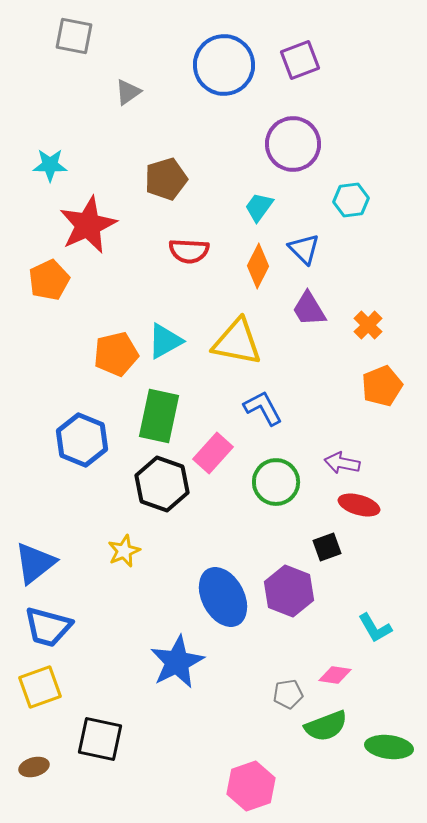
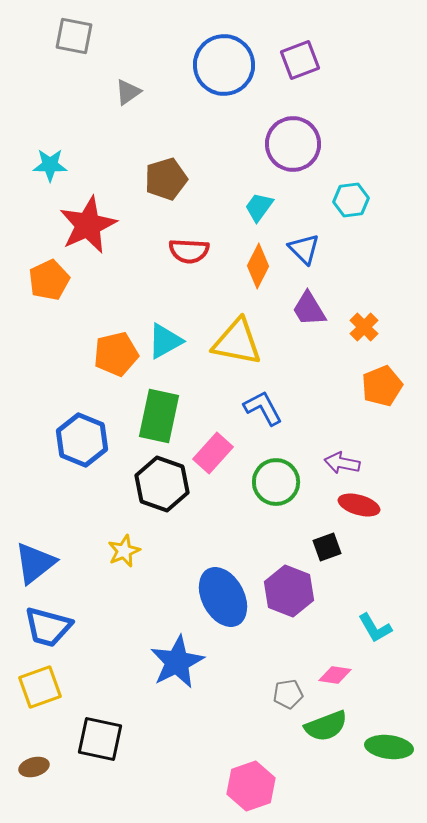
orange cross at (368, 325): moved 4 px left, 2 px down
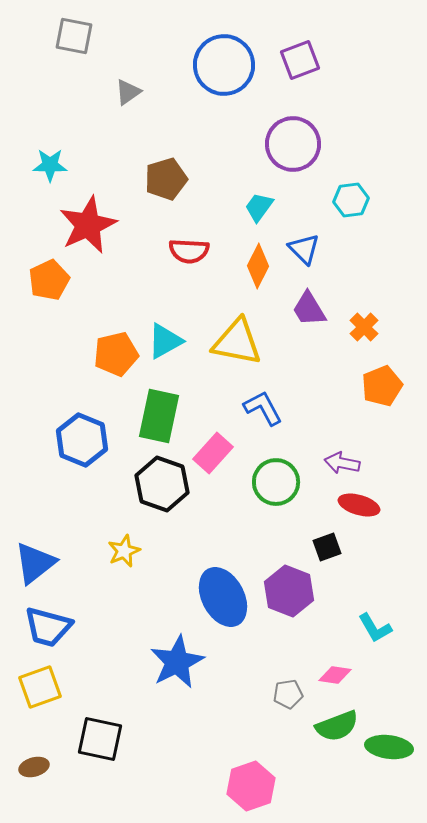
green semicircle at (326, 726): moved 11 px right
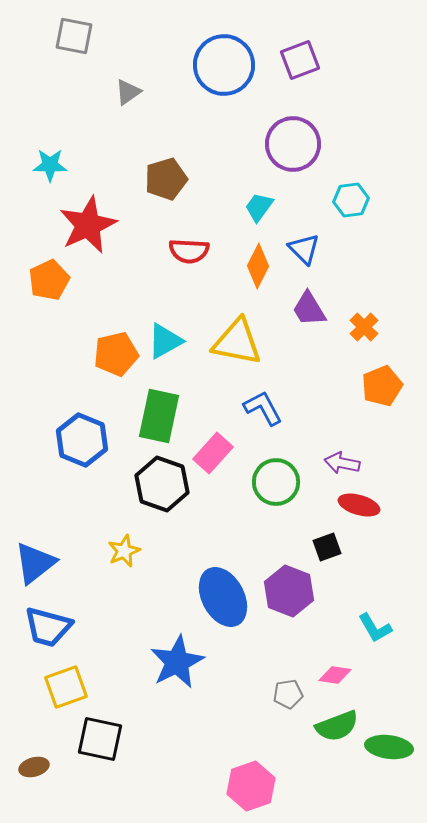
yellow square at (40, 687): moved 26 px right
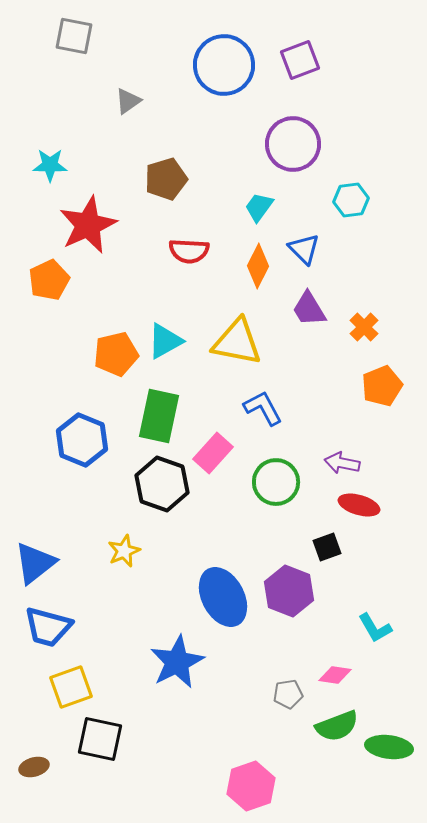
gray triangle at (128, 92): moved 9 px down
yellow square at (66, 687): moved 5 px right
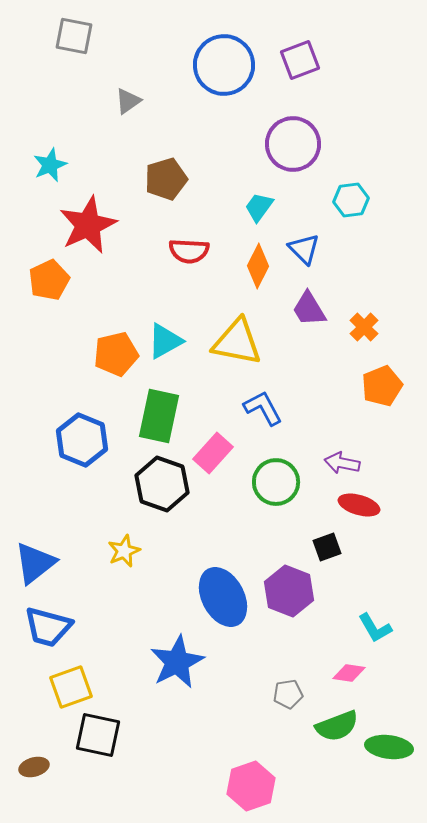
cyan star at (50, 165): rotated 24 degrees counterclockwise
pink diamond at (335, 675): moved 14 px right, 2 px up
black square at (100, 739): moved 2 px left, 4 px up
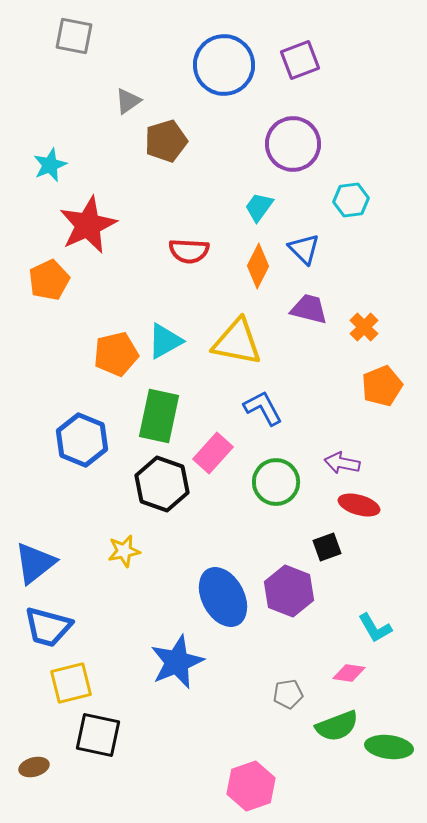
brown pentagon at (166, 179): moved 38 px up
purple trapezoid at (309, 309): rotated 135 degrees clockwise
yellow star at (124, 551): rotated 12 degrees clockwise
blue star at (177, 662): rotated 4 degrees clockwise
yellow square at (71, 687): moved 4 px up; rotated 6 degrees clockwise
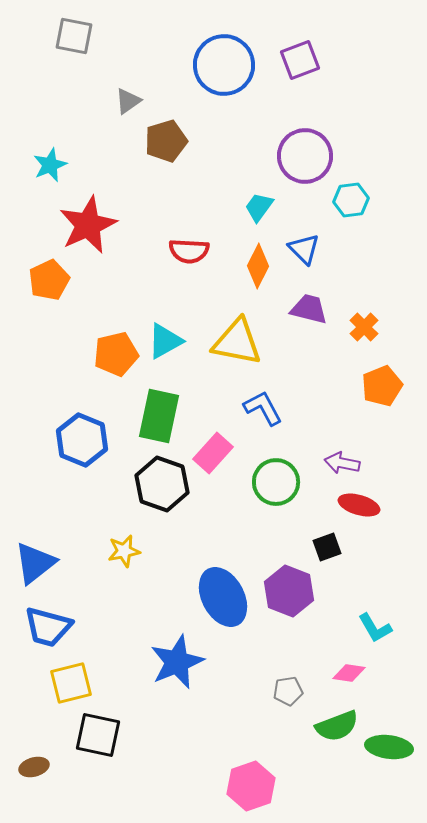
purple circle at (293, 144): moved 12 px right, 12 px down
gray pentagon at (288, 694): moved 3 px up
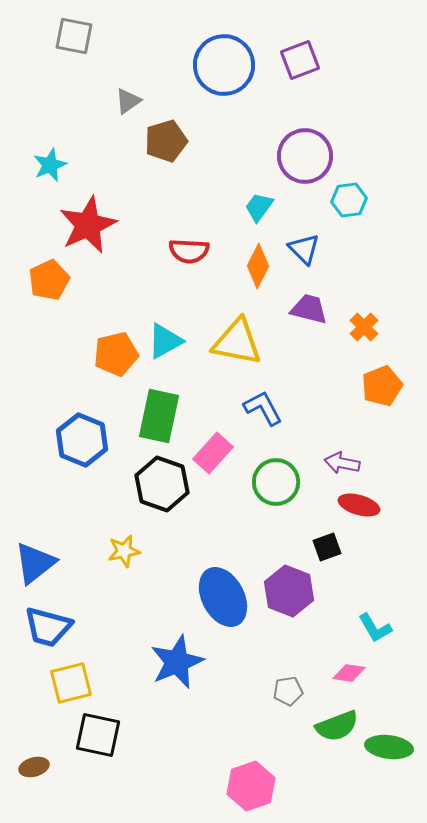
cyan hexagon at (351, 200): moved 2 px left
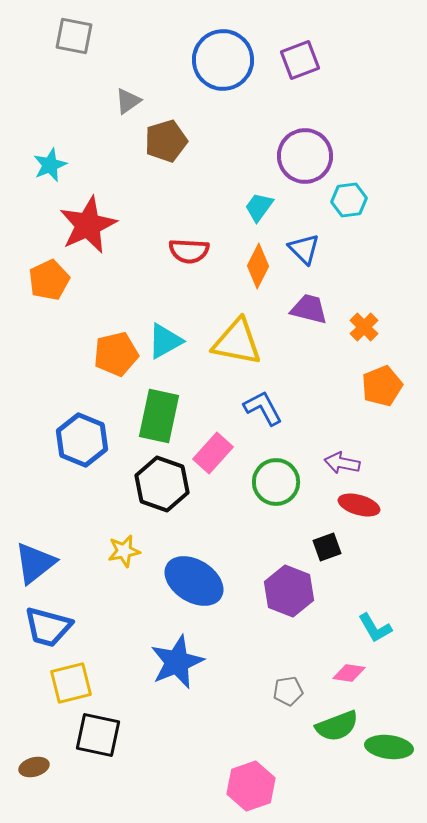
blue circle at (224, 65): moved 1 px left, 5 px up
blue ellipse at (223, 597): moved 29 px left, 16 px up; rotated 30 degrees counterclockwise
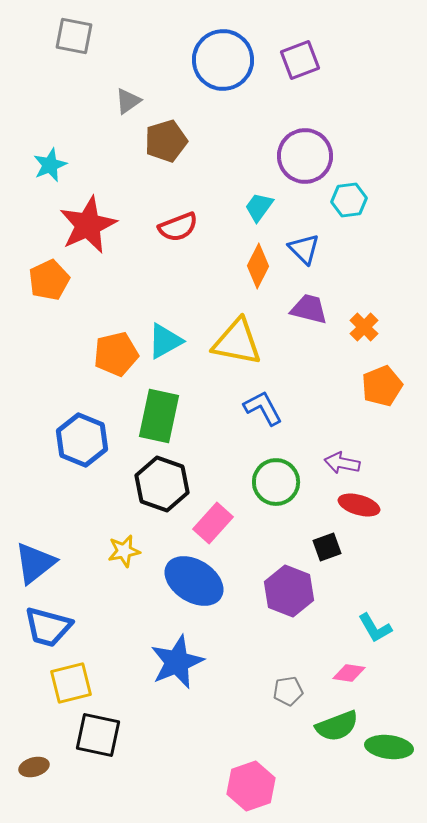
red semicircle at (189, 251): moved 11 px left, 24 px up; rotated 24 degrees counterclockwise
pink rectangle at (213, 453): moved 70 px down
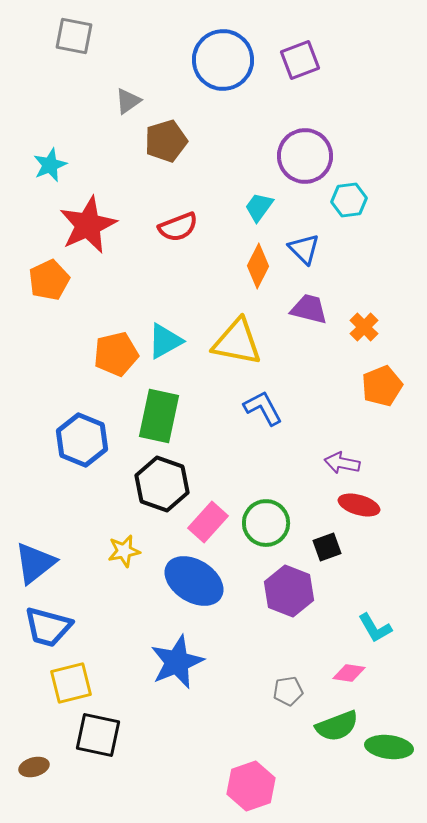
green circle at (276, 482): moved 10 px left, 41 px down
pink rectangle at (213, 523): moved 5 px left, 1 px up
